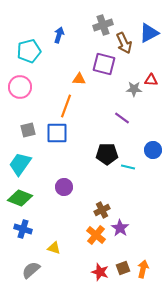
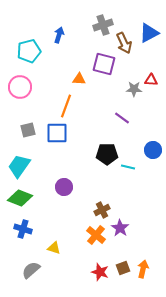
cyan trapezoid: moved 1 px left, 2 px down
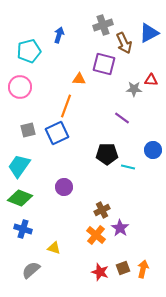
blue square: rotated 25 degrees counterclockwise
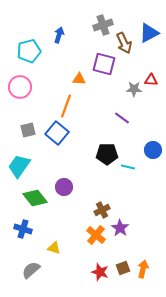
blue square: rotated 25 degrees counterclockwise
green diamond: moved 15 px right; rotated 30 degrees clockwise
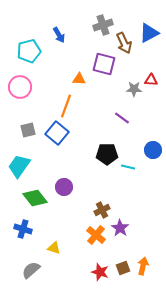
blue arrow: rotated 133 degrees clockwise
orange arrow: moved 3 px up
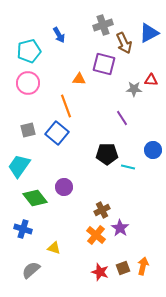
pink circle: moved 8 px right, 4 px up
orange line: rotated 40 degrees counterclockwise
purple line: rotated 21 degrees clockwise
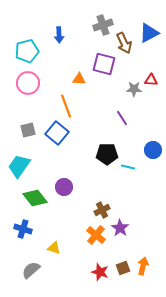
blue arrow: rotated 28 degrees clockwise
cyan pentagon: moved 2 px left
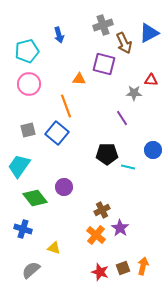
blue arrow: rotated 14 degrees counterclockwise
pink circle: moved 1 px right, 1 px down
gray star: moved 4 px down
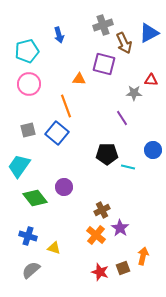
blue cross: moved 5 px right, 7 px down
orange arrow: moved 10 px up
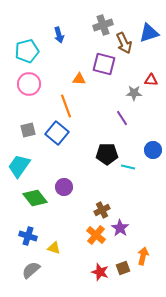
blue triangle: rotated 10 degrees clockwise
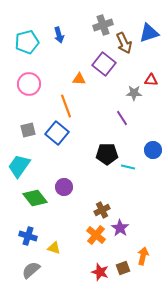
cyan pentagon: moved 9 px up
purple square: rotated 25 degrees clockwise
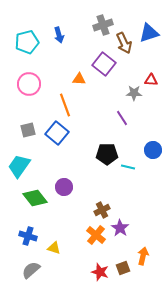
orange line: moved 1 px left, 1 px up
